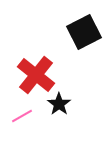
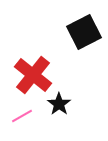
red cross: moved 3 px left
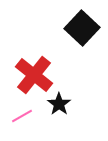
black square: moved 2 px left, 4 px up; rotated 20 degrees counterclockwise
red cross: moved 1 px right
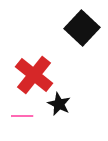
black star: rotated 10 degrees counterclockwise
pink line: rotated 30 degrees clockwise
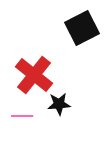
black square: rotated 20 degrees clockwise
black star: rotated 30 degrees counterclockwise
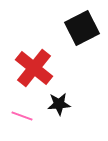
red cross: moved 7 px up
pink line: rotated 20 degrees clockwise
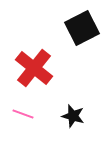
black star: moved 14 px right, 12 px down; rotated 20 degrees clockwise
pink line: moved 1 px right, 2 px up
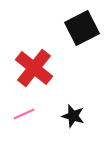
pink line: moved 1 px right; rotated 45 degrees counterclockwise
